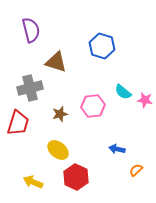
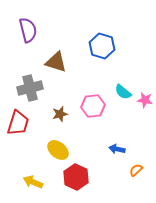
purple semicircle: moved 3 px left
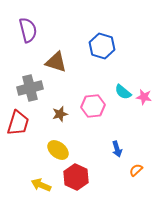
pink star: moved 1 px left, 3 px up
blue arrow: rotated 119 degrees counterclockwise
yellow arrow: moved 8 px right, 3 px down
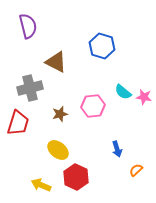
purple semicircle: moved 4 px up
brown triangle: rotated 10 degrees clockwise
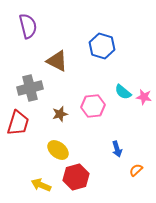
brown triangle: moved 1 px right, 1 px up
red hexagon: rotated 20 degrees clockwise
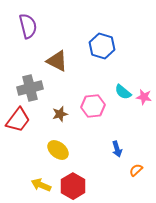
red trapezoid: moved 3 px up; rotated 20 degrees clockwise
red hexagon: moved 3 px left, 9 px down; rotated 15 degrees counterclockwise
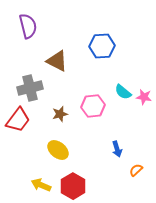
blue hexagon: rotated 20 degrees counterclockwise
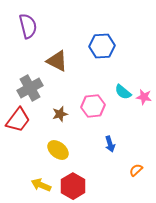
gray cross: rotated 15 degrees counterclockwise
blue arrow: moved 7 px left, 5 px up
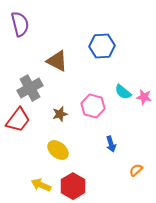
purple semicircle: moved 8 px left, 2 px up
pink hexagon: rotated 20 degrees clockwise
blue arrow: moved 1 px right
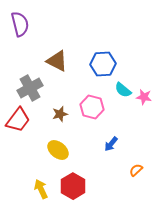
blue hexagon: moved 1 px right, 18 px down
cyan semicircle: moved 2 px up
pink hexagon: moved 1 px left, 1 px down
blue arrow: rotated 56 degrees clockwise
yellow arrow: moved 4 px down; rotated 42 degrees clockwise
